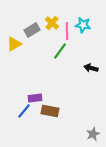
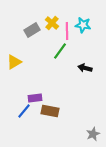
yellow triangle: moved 18 px down
black arrow: moved 6 px left
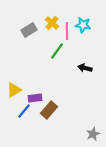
gray rectangle: moved 3 px left
green line: moved 3 px left
yellow triangle: moved 28 px down
brown rectangle: moved 1 px left, 1 px up; rotated 60 degrees counterclockwise
